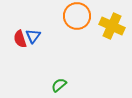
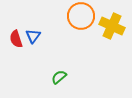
orange circle: moved 4 px right
red semicircle: moved 4 px left
green semicircle: moved 8 px up
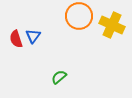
orange circle: moved 2 px left
yellow cross: moved 1 px up
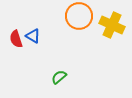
blue triangle: rotated 35 degrees counterclockwise
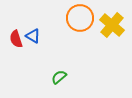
orange circle: moved 1 px right, 2 px down
yellow cross: rotated 15 degrees clockwise
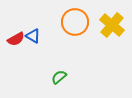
orange circle: moved 5 px left, 4 px down
red semicircle: rotated 102 degrees counterclockwise
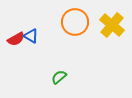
blue triangle: moved 2 px left
